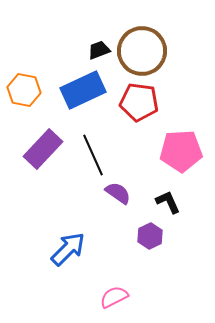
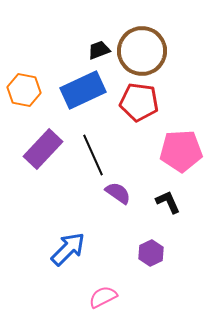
purple hexagon: moved 1 px right, 17 px down
pink semicircle: moved 11 px left
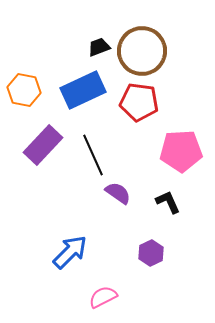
black trapezoid: moved 3 px up
purple rectangle: moved 4 px up
blue arrow: moved 2 px right, 3 px down
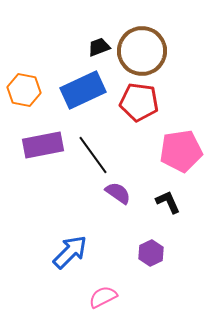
purple rectangle: rotated 36 degrees clockwise
pink pentagon: rotated 6 degrees counterclockwise
black line: rotated 12 degrees counterclockwise
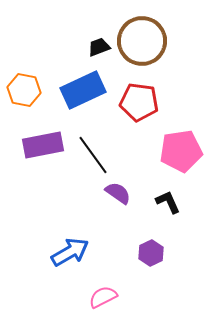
brown circle: moved 10 px up
blue arrow: rotated 15 degrees clockwise
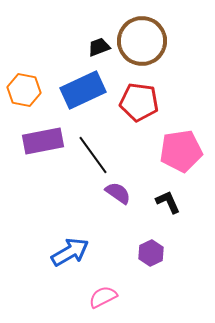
purple rectangle: moved 4 px up
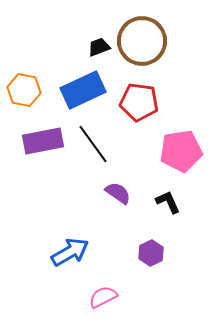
black line: moved 11 px up
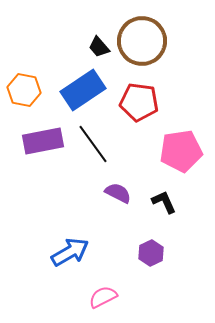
black trapezoid: rotated 110 degrees counterclockwise
blue rectangle: rotated 9 degrees counterclockwise
purple semicircle: rotated 8 degrees counterclockwise
black L-shape: moved 4 px left
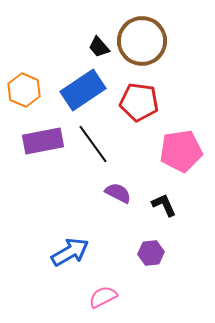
orange hexagon: rotated 12 degrees clockwise
black L-shape: moved 3 px down
purple hexagon: rotated 20 degrees clockwise
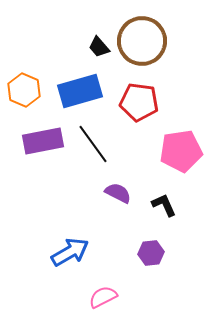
blue rectangle: moved 3 px left, 1 px down; rotated 18 degrees clockwise
